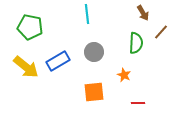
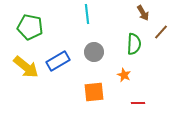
green semicircle: moved 2 px left, 1 px down
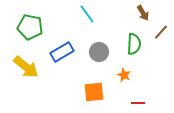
cyan line: rotated 30 degrees counterclockwise
gray circle: moved 5 px right
blue rectangle: moved 4 px right, 9 px up
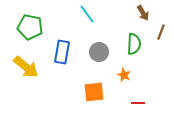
brown line: rotated 21 degrees counterclockwise
blue rectangle: rotated 50 degrees counterclockwise
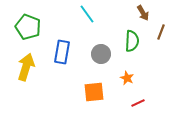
green pentagon: moved 2 px left; rotated 10 degrees clockwise
green semicircle: moved 2 px left, 3 px up
gray circle: moved 2 px right, 2 px down
yellow arrow: rotated 112 degrees counterclockwise
orange star: moved 3 px right, 3 px down
red line: rotated 24 degrees counterclockwise
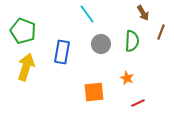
green pentagon: moved 5 px left, 4 px down
gray circle: moved 10 px up
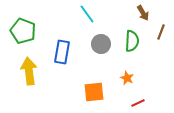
yellow arrow: moved 3 px right, 4 px down; rotated 24 degrees counterclockwise
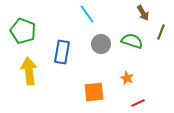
green semicircle: rotated 75 degrees counterclockwise
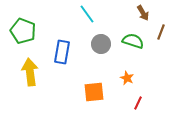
green semicircle: moved 1 px right
yellow arrow: moved 1 px right, 1 px down
red line: rotated 40 degrees counterclockwise
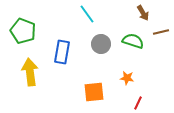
brown line: rotated 56 degrees clockwise
orange star: rotated 16 degrees counterclockwise
